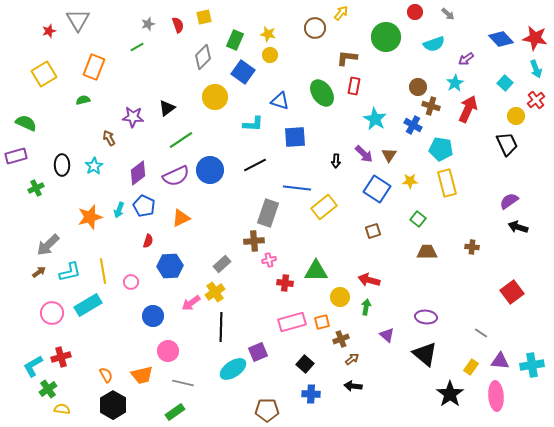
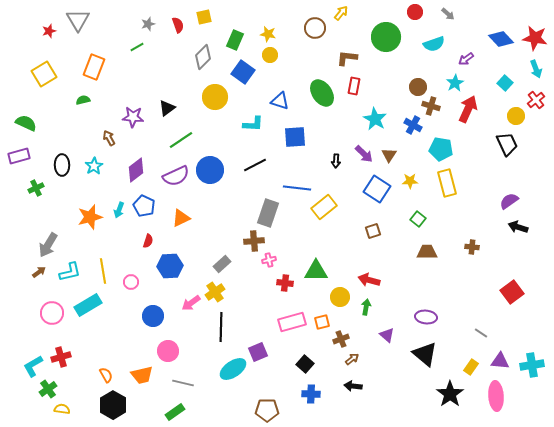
purple rectangle at (16, 156): moved 3 px right
purple diamond at (138, 173): moved 2 px left, 3 px up
gray arrow at (48, 245): rotated 15 degrees counterclockwise
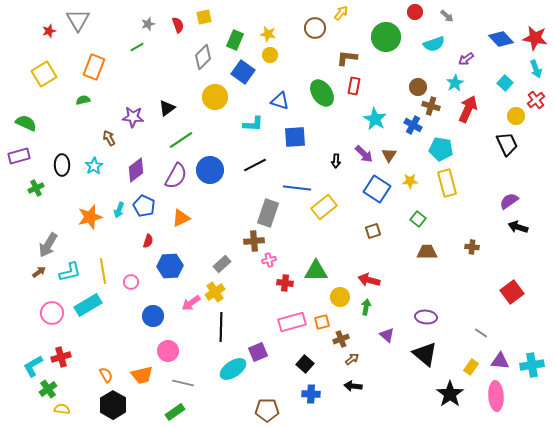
gray arrow at (448, 14): moved 1 px left, 2 px down
purple semicircle at (176, 176): rotated 36 degrees counterclockwise
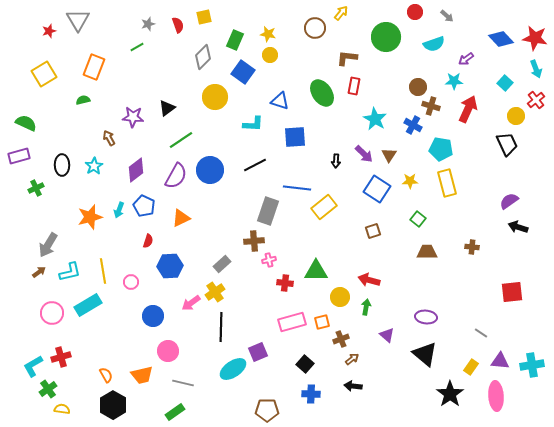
cyan star at (455, 83): moved 1 px left, 2 px up; rotated 30 degrees clockwise
gray rectangle at (268, 213): moved 2 px up
red square at (512, 292): rotated 30 degrees clockwise
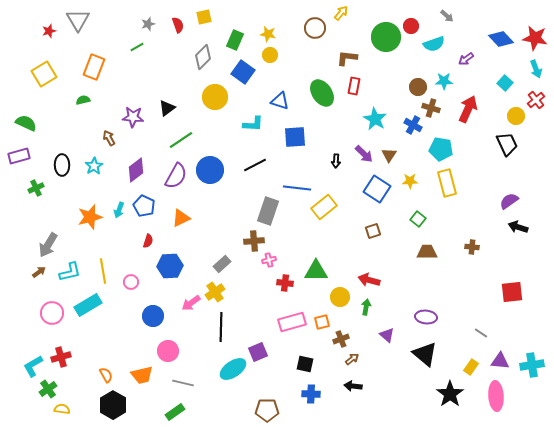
red circle at (415, 12): moved 4 px left, 14 px down
cyan star at (454, 81): moved 10 px left
brown cross at (431, 106): moved 2 px down
black square at (305, 364): rotated 30 degrees counterclockwise
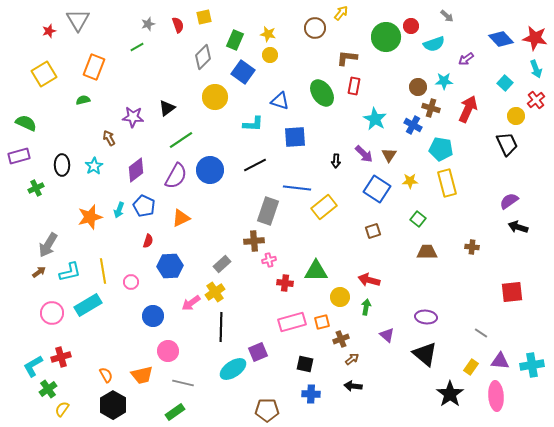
yellow semicircle at (62, 409): rotated 63 degrees counterclockwise
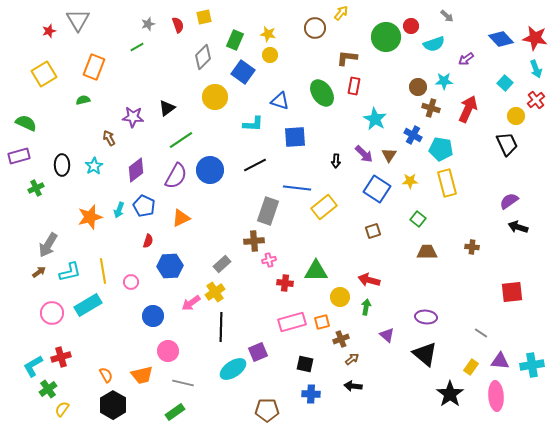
blue cross at (413, 125): moved 10 px down
